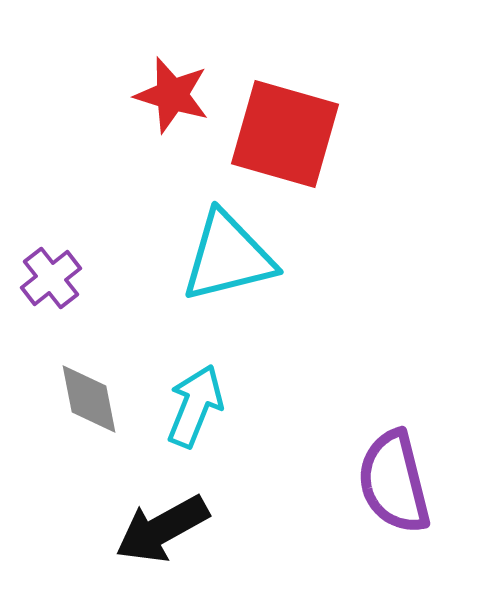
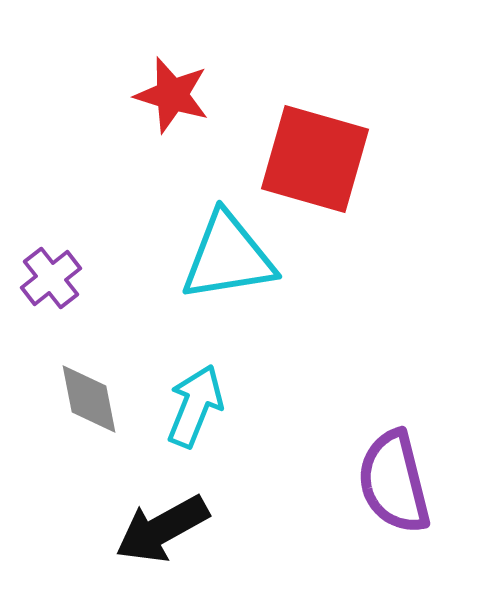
red square: moved 30 px right, 25 px down
cyan triangle: rotated 5 degrees clockwise
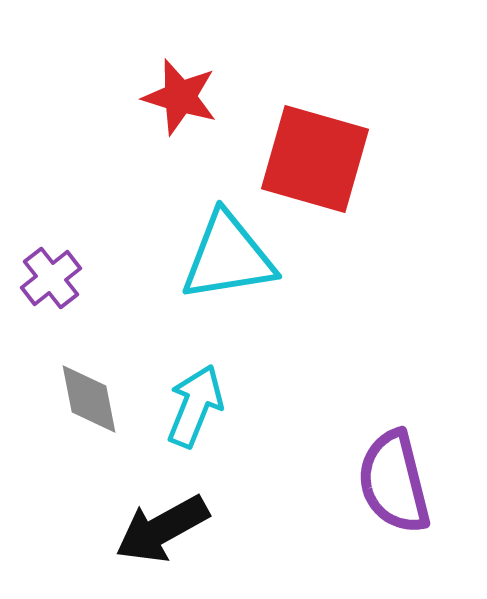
red star: moved 8 px right, 2 px down
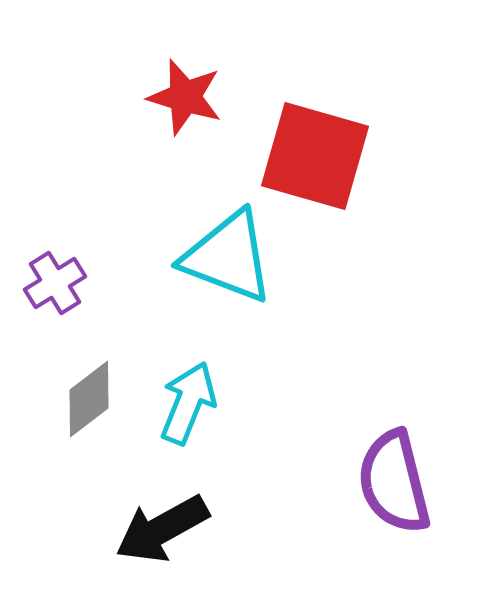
red star: moved 5 px right
red square: moved 3 px up
cyan triangle: rotated 30 degrees clockwise
purple cross: moved 4 px right, 5 px down; rotated 6 degrees clockwise
gray diamond: rotated 64 degrees clockwise
cyan arrow: moved 7 px left, 3 px up
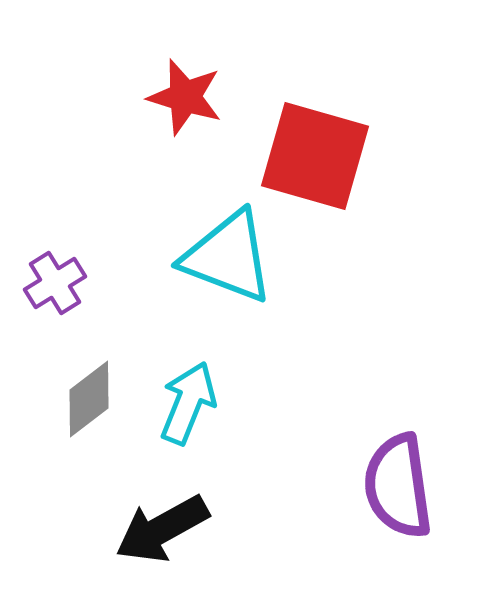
purple semicircle: moved 4 px right, 4 px down; rotated 6 degrees clockwise
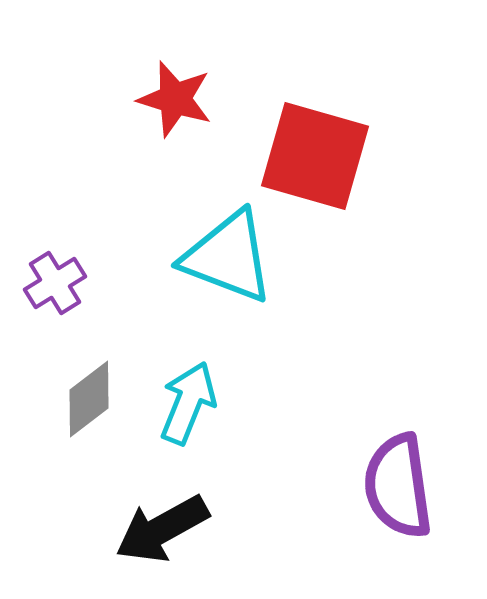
red star: moved 10 px left, 2 px down
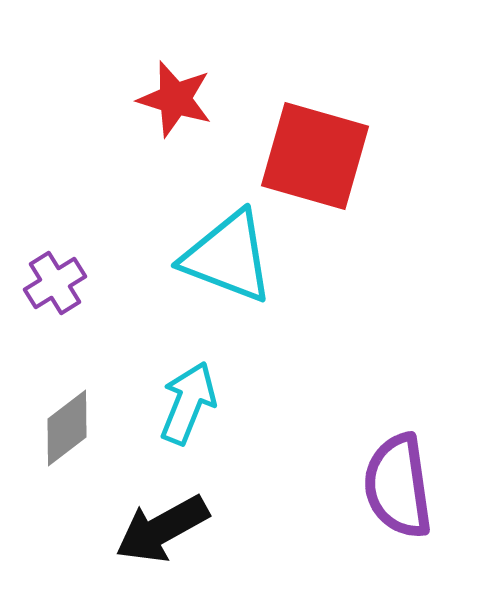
gray diamond: moved 22 px left, 29 px down
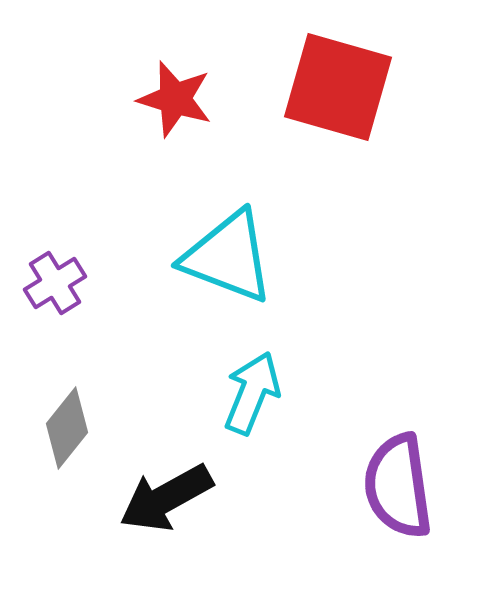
red square: moved 23 px right, 69 px up
cyan arrow: moved 64 px right, 10 px up
gray diamond: rotated 14 degrees counterclockwise
black arrow: moved 4 px right, 31 px up
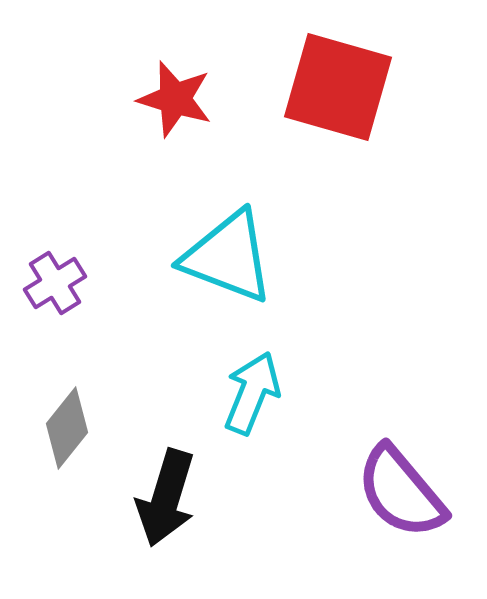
purple semicircle: moved 3 px right, 6 px down; rotated 32 degrees counterclockwise
black arrow: rotated 44 degrees counterclockwise
